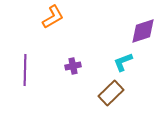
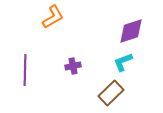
purple diamond: moved 12 px left
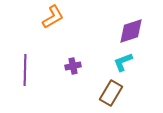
brown rectangle: rotated 15 degrees counterclockwise
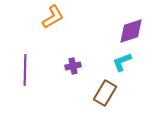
cyan L-shape: moved 1 px left
brown rectangle: moved 6 px left
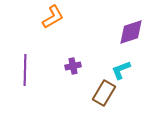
purple diamond: moved 1 px down
cyan L-shape: moved 1 px left, 8 px down
brown rectangle: moved 1 px left
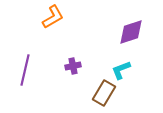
purple line: rotated 12 degrees clockwise
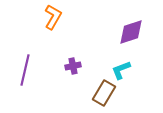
orange L-shape: rotated 30 degrees counterclockwise
